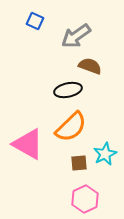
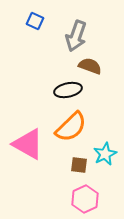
gray arrow: rotated 36 degrees counterclockwise
brown square: moved 2 px down; rotated 12 degrees clockwise
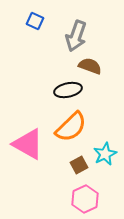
brown square: rotated 36 degrees counterclockwise
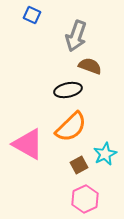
blue square: moved 3 px left, 6 px up
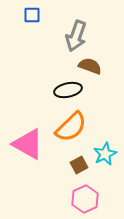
blue square: rotated 24 degrees counterclockwise
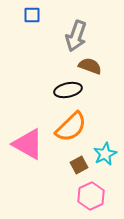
pink hexagon: moved 6 px right, 3 px up
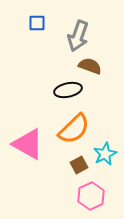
blue square: moved 5 px right, 8 px down
gray arrow: moved 2 px right
orange semicircle: moved 3 px right, 2 px down
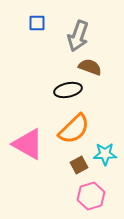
brown semicircle: moved 1 px down
cyan star: rotated 25 degrees clockwise
pink hexagon: rotated 8 degrees clockwise
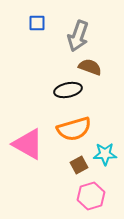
orange semicircle: rotated 28 degrees clockwise
